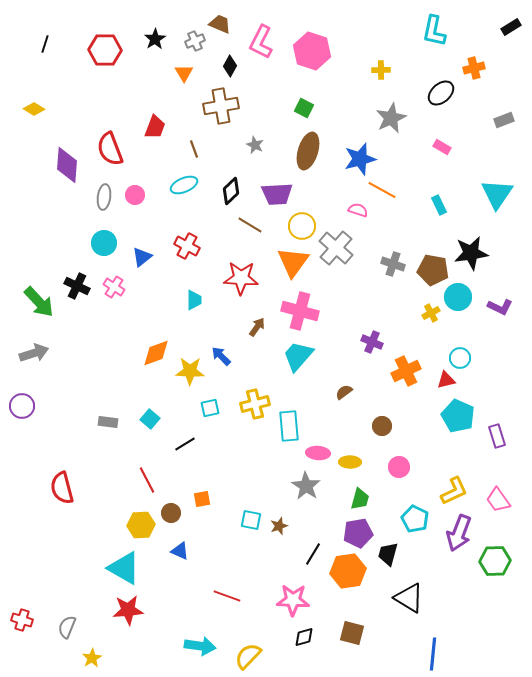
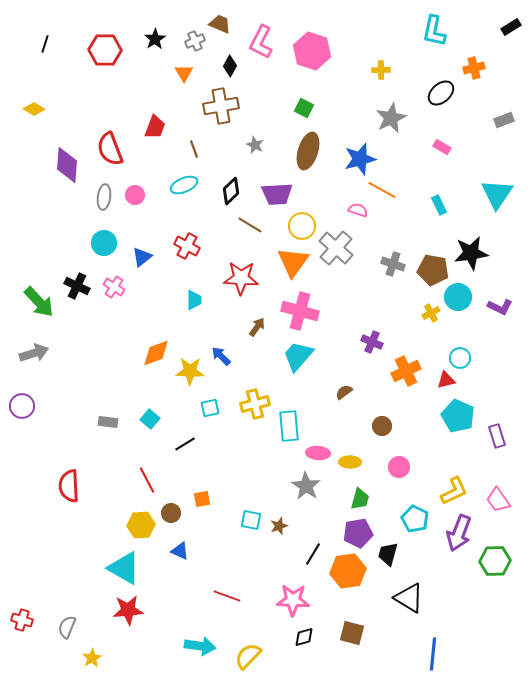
red semicircle at (62, 488): moved 7 px right, 2 px up; rotated 12 degrees clockwise
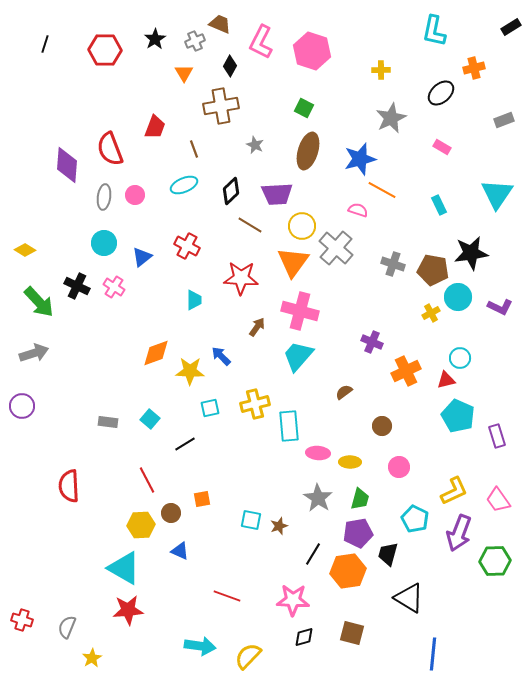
yellow diamond at (34, 109): moved 9 px left, 141 px down
gray star at (306, 486): moved 12 px right, 12 px down
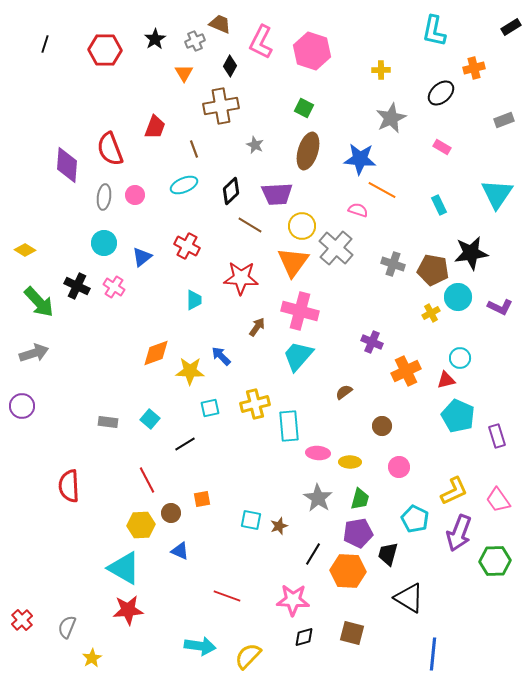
blue star at (360, 159): rotated 20 degrees clockwise
orange hexagon at (348, 571): rotated 12 degrees clockwise
red cross at (22, 620): rotated 30 degrees clockwise
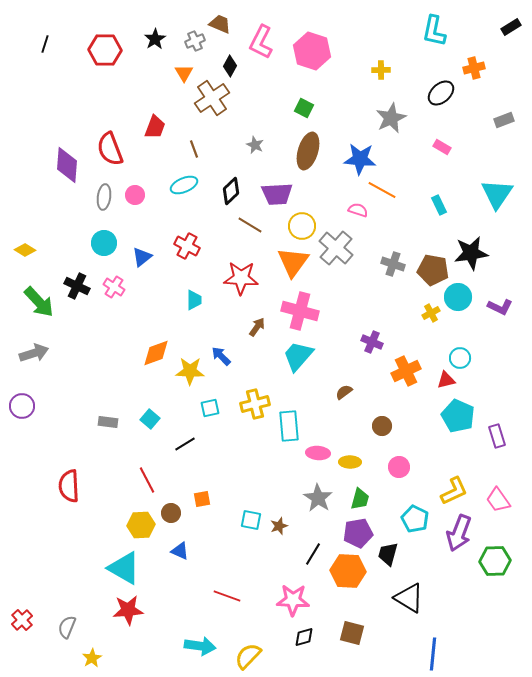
brown cross at (221, 106): moved 9 px left, 8 px up; rotated 24 degrees counterclockwise
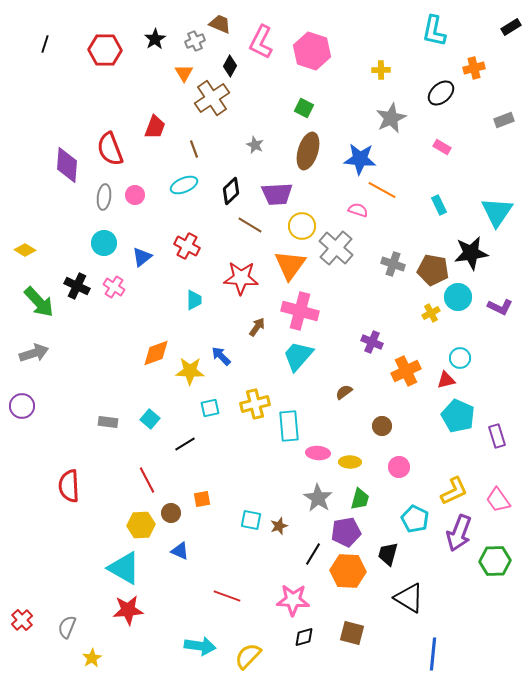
cyan triangle at (497, 194): moved 18 px down
orange triangle at (293, 262): moved 3 px left, 3 px down
purple pentagon at (358, 533): moved 12 px left, 1 px up
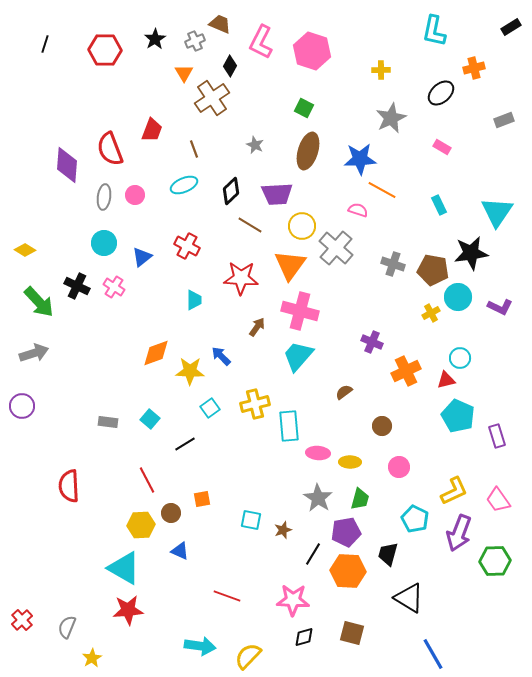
red trapezoid at (155, 127): moved 3 px left, 3 px down
blue star at (360, 159): rotated 8 degrees counterclockwise
cyan square at (210, 408): rotated 24 degrees counterclockwise
brown star at (279, 526): moved 4 px right, 4 px down
blue line at (433, 654): rotated 36 degrees counterclockwise
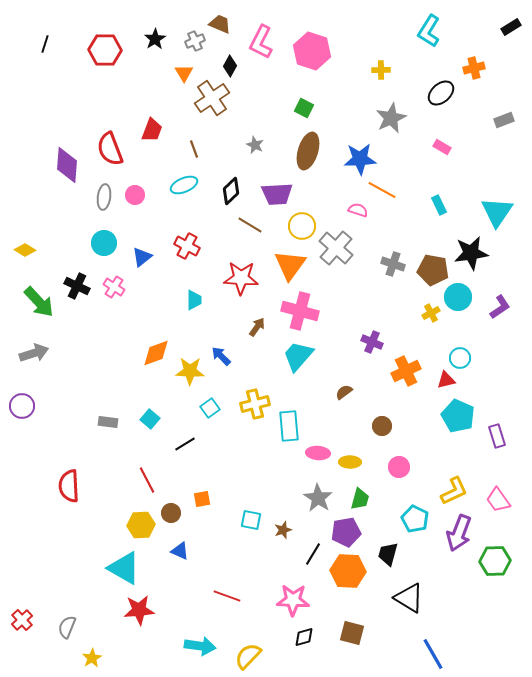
cyan L-shape at (434, 31): moved 5 px left; rotated 20 degrees clockwise
purple L-shape at (500, 307): rotated 60 degrees counterclockwise
red star at (128, 610): moved 11 px right
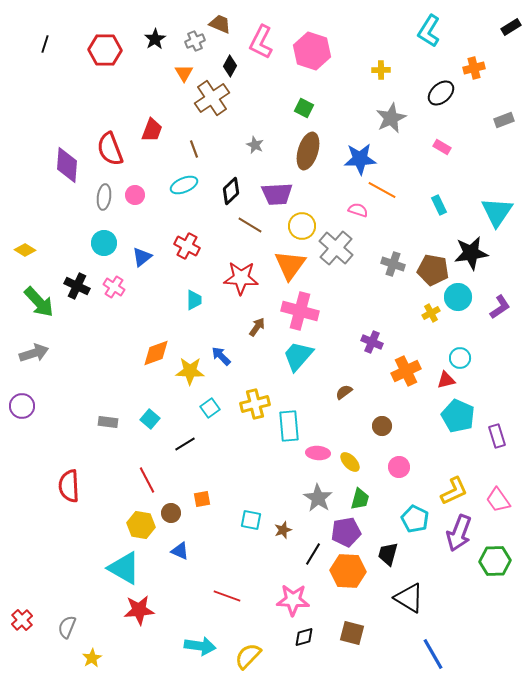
yellow ellipse at (350, 462): rotated 45 degrees clockwise
yellow hexagon at (141, 525): rotated 12 degrees clockwise
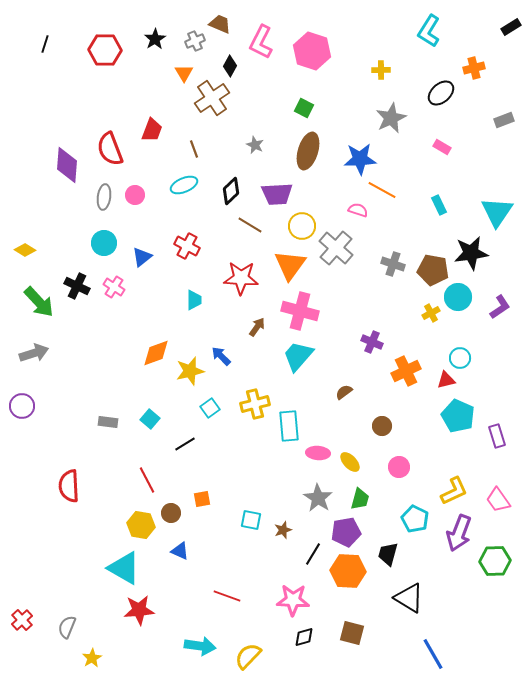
yellow star at (190, 371): rotated 16 degrees counterclockwise
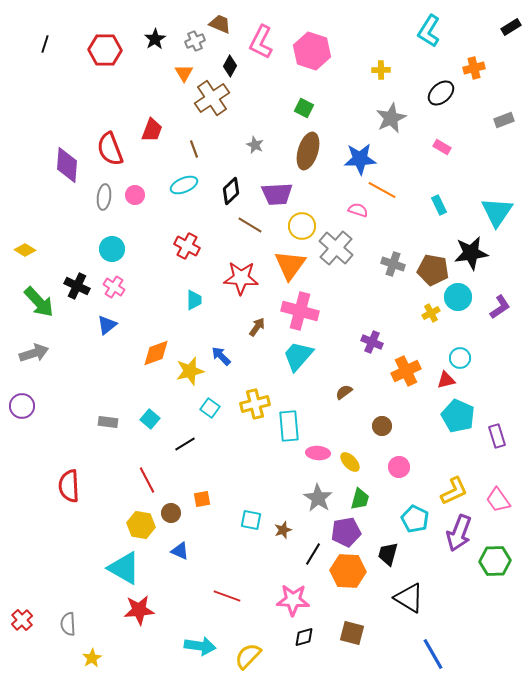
cyan circle at (104, 243): moved 8 px right, 6 px down
blue triangle at (142, 257): moved 35 px left, 68 px down
cyan square at (210, 408): rotated 18 degrees counterclockwise
gray semicircle at (67, 627): moved 1 px right, 3 px up; rotated 25 degrees counterclockwise
